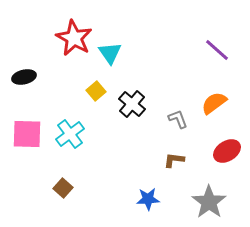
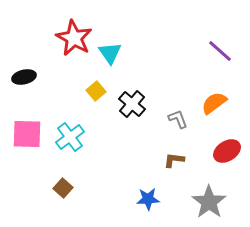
purple line: moved 3 px right, 1 px down
cyan cross: moved 3 px down
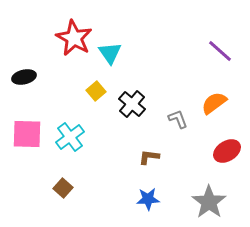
brown L-shape: moved 25 px left, 3 px up
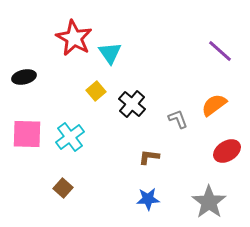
orange semicircle: moved 2 px down
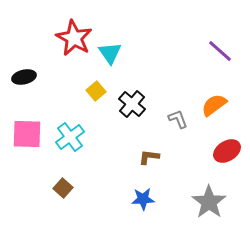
blue star: moved 5 px left
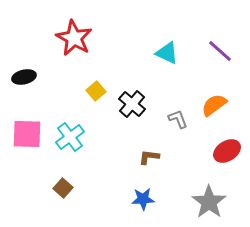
cyan triangle: moved 57 px right; rotated 30 degrees counterclockwise
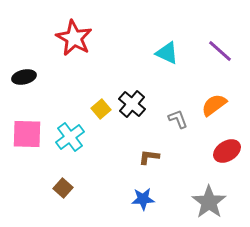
yellow square: moved 5 px right, 18 px down
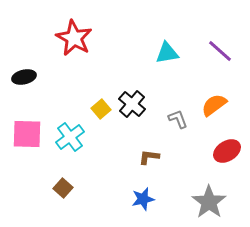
cyan triangle: rotated 35 degrees counterclockwise
blue star: rotated 10 degrees counterclockwise
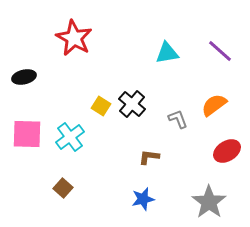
yellow square: moved 3 px up; rotated 18 degrees counterclockwise
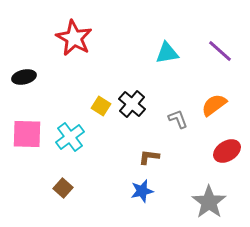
blue star: moved 1 px left, 8 px up
